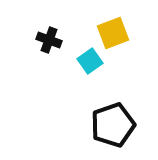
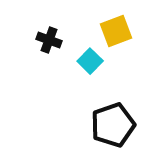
yellow square: moved 3 px right, 2 px up
cyan square: rotated 10 degrees counterclockwise
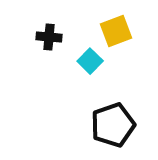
black cross: moved 3 px up; rotated 15 degrees counterclockwise
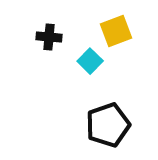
black pentagon: moved 5 px left
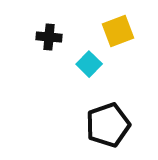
yellow square: moved 2 px right
cyan square: moved 1 px left, 3 px down
